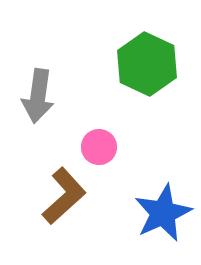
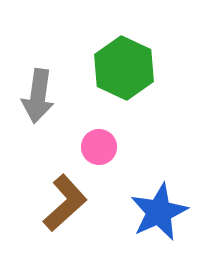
green hexagon: moved 23 px left, 4 px down
brown L-shape: moved 1 px right, 7 px down
blue star: moved 4 px left, 1 px up
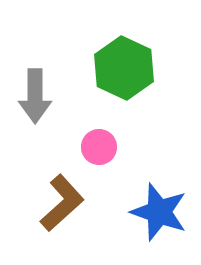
gray arrow: moved 3 px left; rotated 8 degrees counterclockwise
brown L-shape: moved 3 px left
blue star: rotated 28 degrees counterclockwise
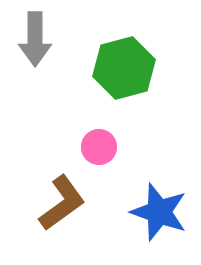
green hexagon: rotated 20 degrees clockwise
gray arrow: moved 57 px up
brown L-shape: rotated 6 degrees clockwise
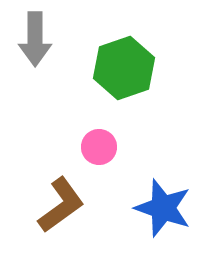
green hexagon: rotated 4 degrees counterclockwise
brown L-shape: moved 1 px left, 2 px down
blue star: moved 4 px right, 4 px up
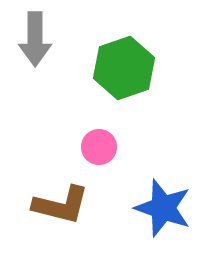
brown L-shape: rotated 50 degrees clockwise
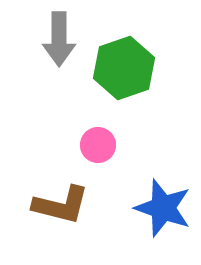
gray arrow: moved 24 px right
pink circle: moved 1 px left, 2 px up
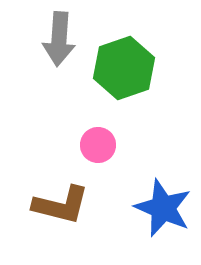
gray arrow: rotated 4 degrees clockwise
blue star: rotated 4 degrees clockwise
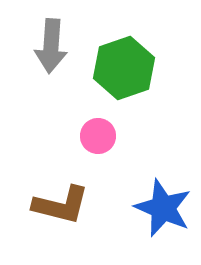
gray arrow: moved 8 px left, 7 px down
pink circle: moved 9 px up
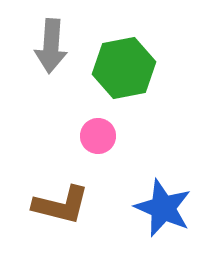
green hexagon: rotated 8 degrees clockwise
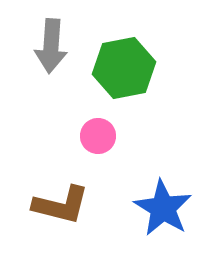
blue star: rotated 8 degrees clockwise
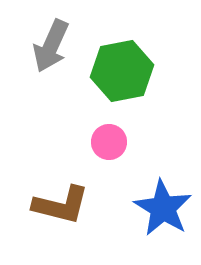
gray arrow: rotated 20 degrees clockwise
green hexagon: moved 2 px left, 3 px down
pink circle: moved 11 px right, 6 px down
